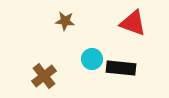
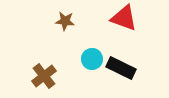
red triangle: moved 9 px left, 5 px up
black rectangle: rotated 20 degrees clockwise
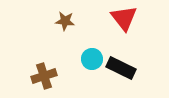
red triangle: rotated 32 degrees clockwise
brown cross: rotated 20 degrees clockwise
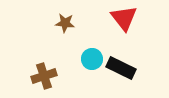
brown star: moved 2 px down
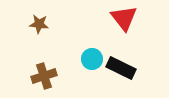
brown star: moved 26 px left, 1 px down
